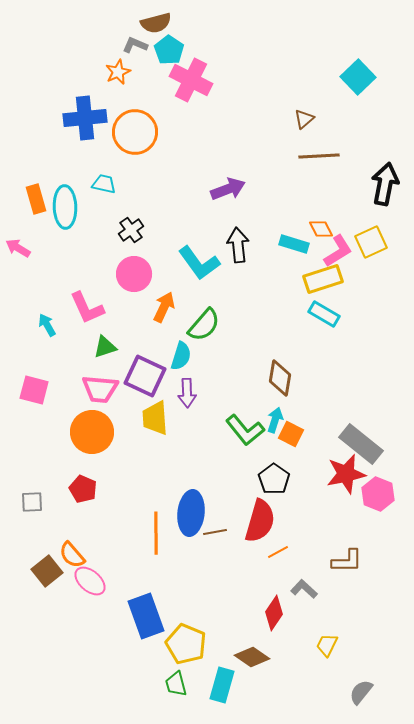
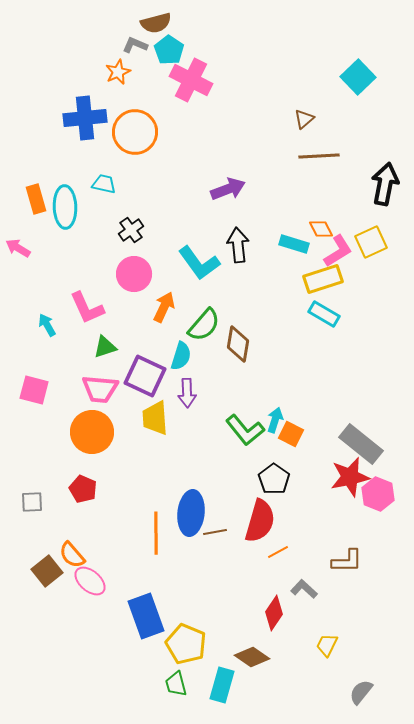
brown diamond at (280, 378): moved 42 px left, 34 px up
red star at (346, 474): moved 4 px right, 3 px down
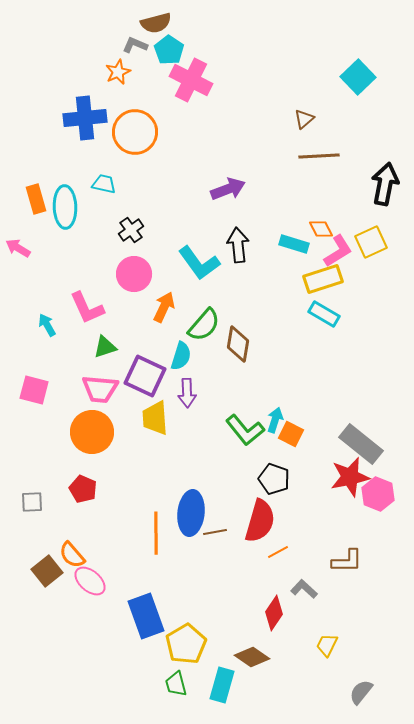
black pentagon at (274, 479): rotated 16 degrees counterclockwise
yellow pentagon at (186, 644): rotated 18 degrees clockwise
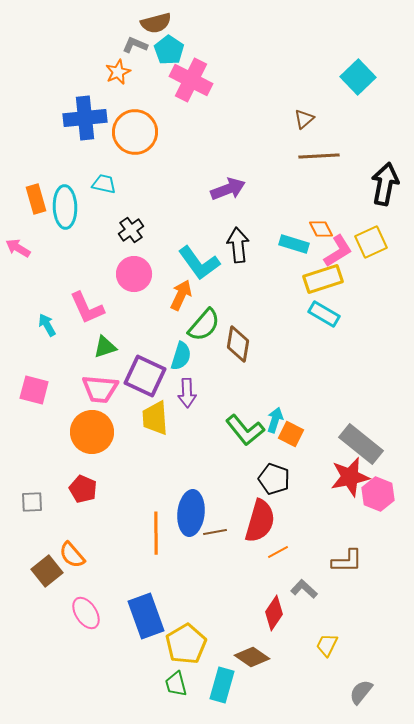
orange arrow at (164, 307): moved 17 px right, 12 px up
pink ellipse at (90, 581): moved 4 px left, 32 px down; rotated 16 degrees clockwise
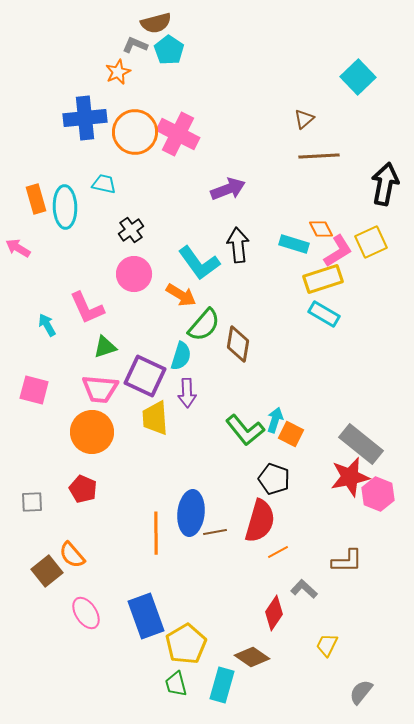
pink cross at (191, 80): moved 13 px left, 54 px down
orange arrow at (181, 295): rotated 96 degrees clockwise
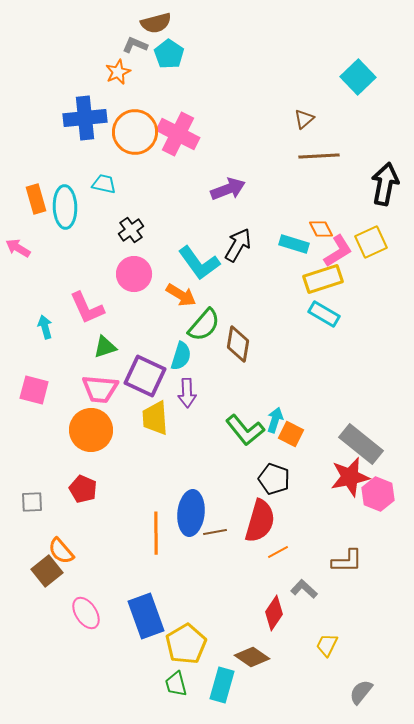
cyan pentagon at (169, 50): moved 4 px down
black arrow at (238, 245): rotated 36 degrees clockwise
cyan arrow at (47, 325): moved 2 px left, 2 px down; rotated 15 degrees clockwise
orange circle at (92, 432): moved 1 px left, 2 px up
orange semicircle at (72, 555): moved 11 px left, 4 px up
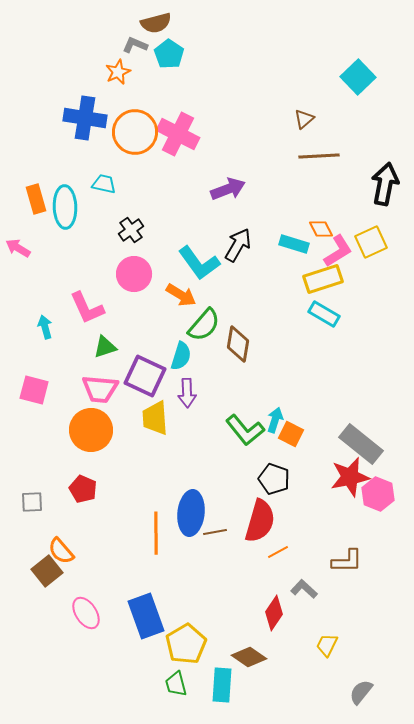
blue cross at (85, 118): rotated 15 degrees clockwise
brown diamond at (252, 657): moved 3 px left
cyan rectangle at (222, 685): rotated 12 degrees counterclockwise
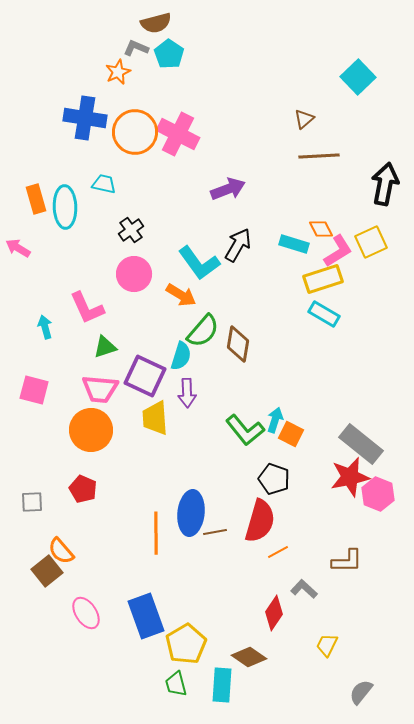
gray L-shape at (135, 45): moved 1 px right, 3 px down
green semicircle at (204, 325): moved 1 px left, 6 px down
